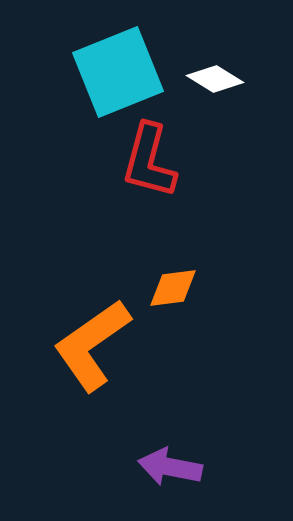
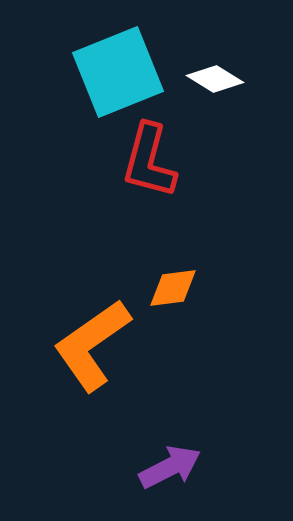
purple arrow: rotated 142 degrees clockwise
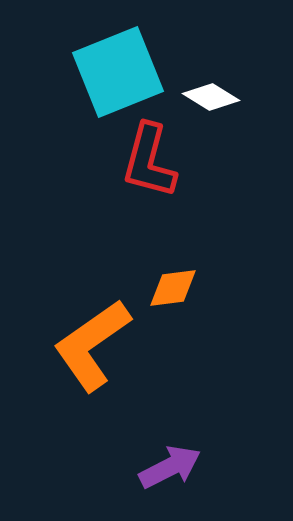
white diamond: moved 4 px left, 18 px down
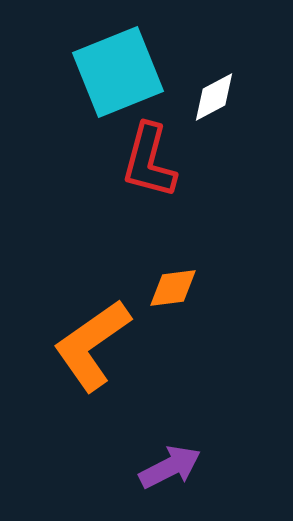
white diamond: moved 3 px right; rotated 60 degrees counterclockwise
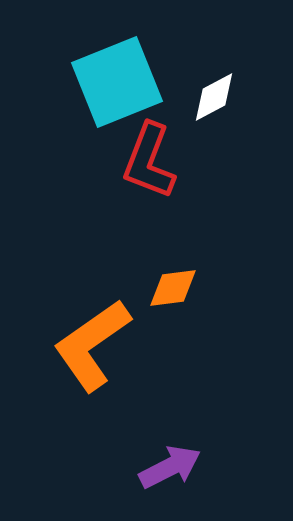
cyan square: moved 1 px left, 10 px down
red L-shape: rotated 6 degrees clockwise
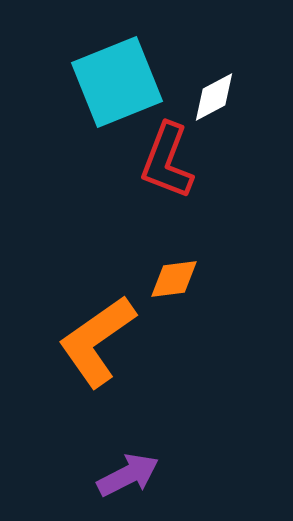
red L-shape: moved 18 px right
orange diamond: moved 1 px right, 9 px up
orange L-shape: moved 5 px right, 4 px up
purple arrow: moved 42 px left, 8 px down
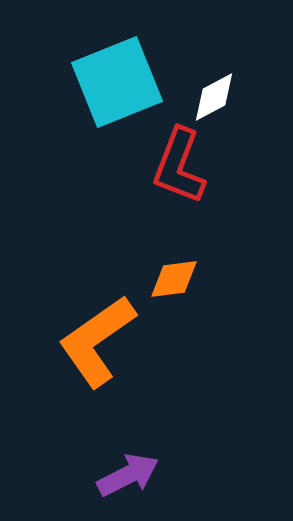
red L-shape: moved 12 px right, 5 px down
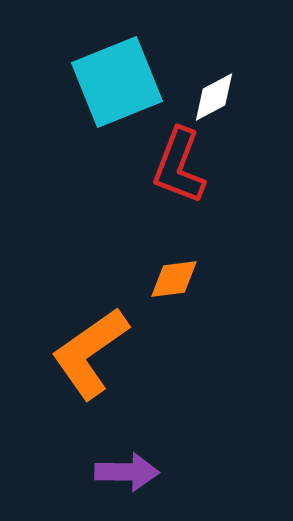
orange L-shape: moved 7 px left, 12 px down
purple arrow: moved 1 px left, 3 px up; rotated 28 degrees clockwise
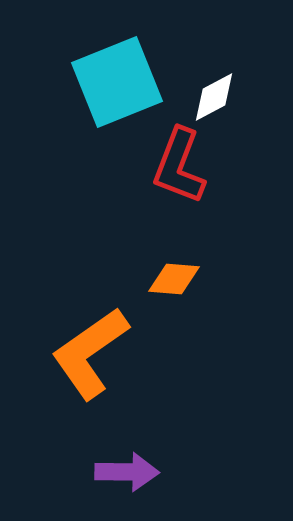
orange diamond: rotated 12 degrees clockwise
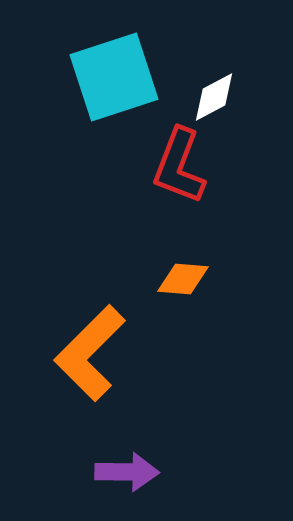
cyan square: moved 3 px left, 5 px up; rotated 4 degrees clockwise
orange diamond: moved 9 px right
orange L-shape: rotated 10 degrees counterclockwise
